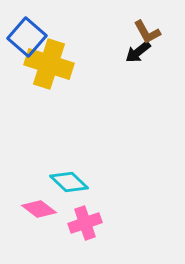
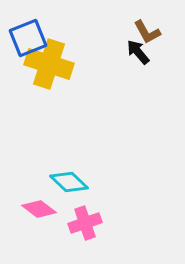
blue square: moved 1 px right, 1 px down; rotated 27 degrees clockwise
black arrow: rotated 88 degrees clockwise
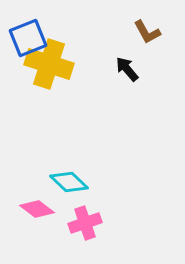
black arrow: moved 11 px left, 17 px down
pink diamond: moved 2 px left
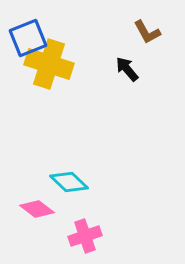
pink cross: moved 13 px down
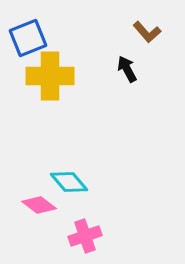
brown L-shape: rotated 12 degrees counterclockwise
yellow cross: moved 1 px right, 12 px down; rotated 18 degrees counterclockwise
black arrow: rotated 12 degrees clockwise
cyan diamond: rotated 6 degrees clockwise
pink diamond: moved 2 px right, 4 px up
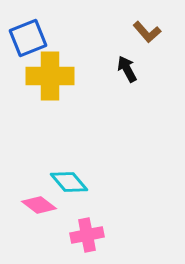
pink cross: moved 2 px right, 1 px up; rotated 8 degrees clockwise
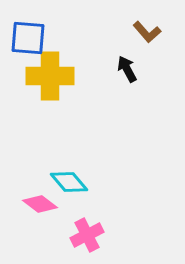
blue square: rotated 27 degrees clockwise
pink diamond: moved 1 px right, 1 px up
pink cross: rotated 16 degrees counterclockwise
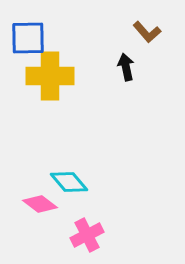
blue square: rotated 6 degrees counterclockwise
black arrow: moved 1 px left, 2 px up; rotated 16 degrees clockwise
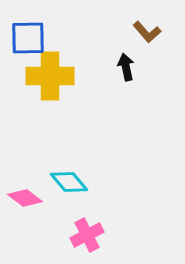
pink diamond: moved 15 px left, 6 px up
